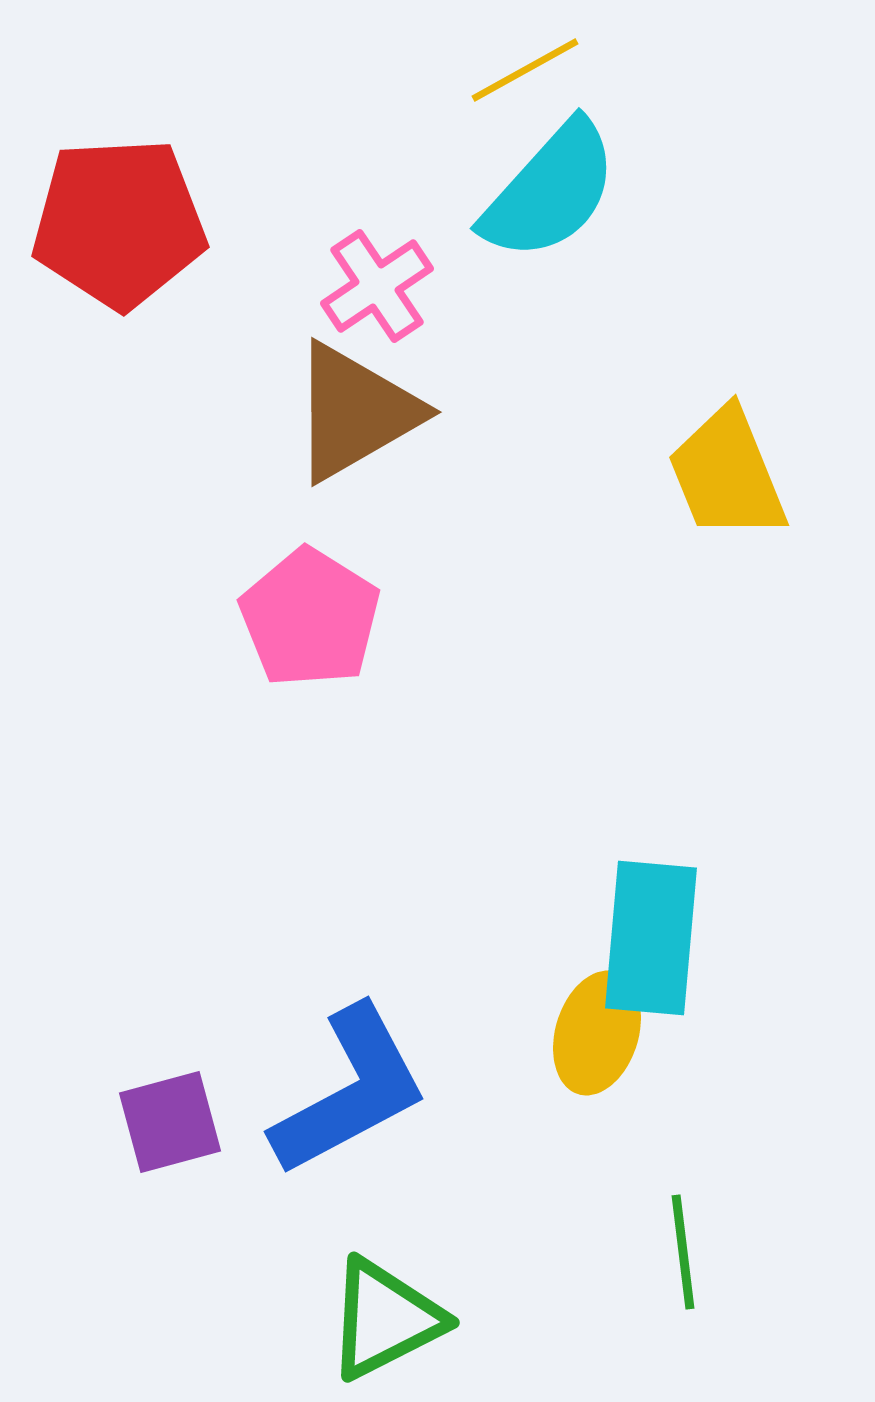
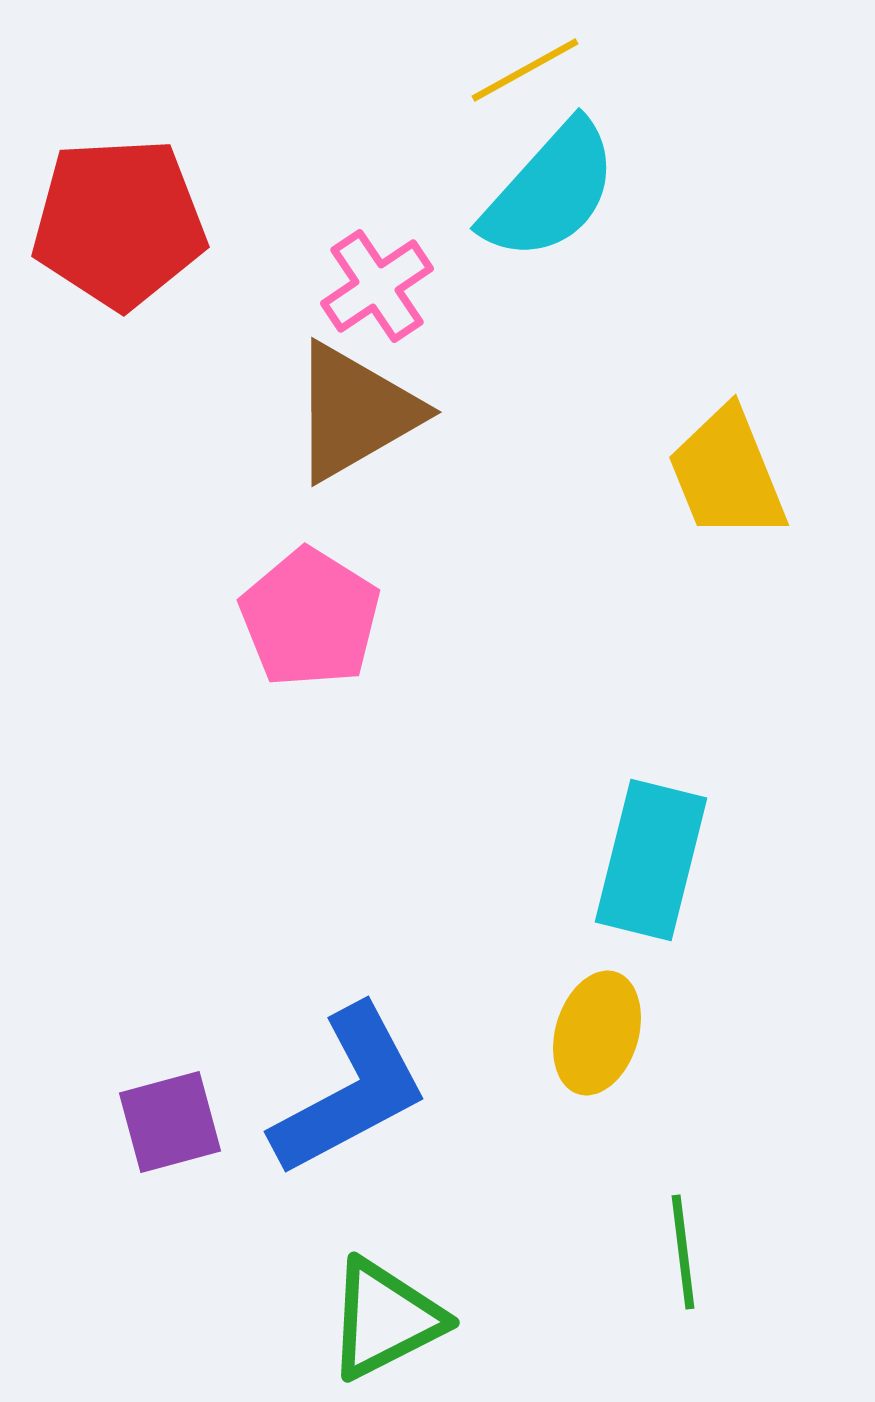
cyan rectangle: moved 78 px up; rotated 9 degrees clockwise
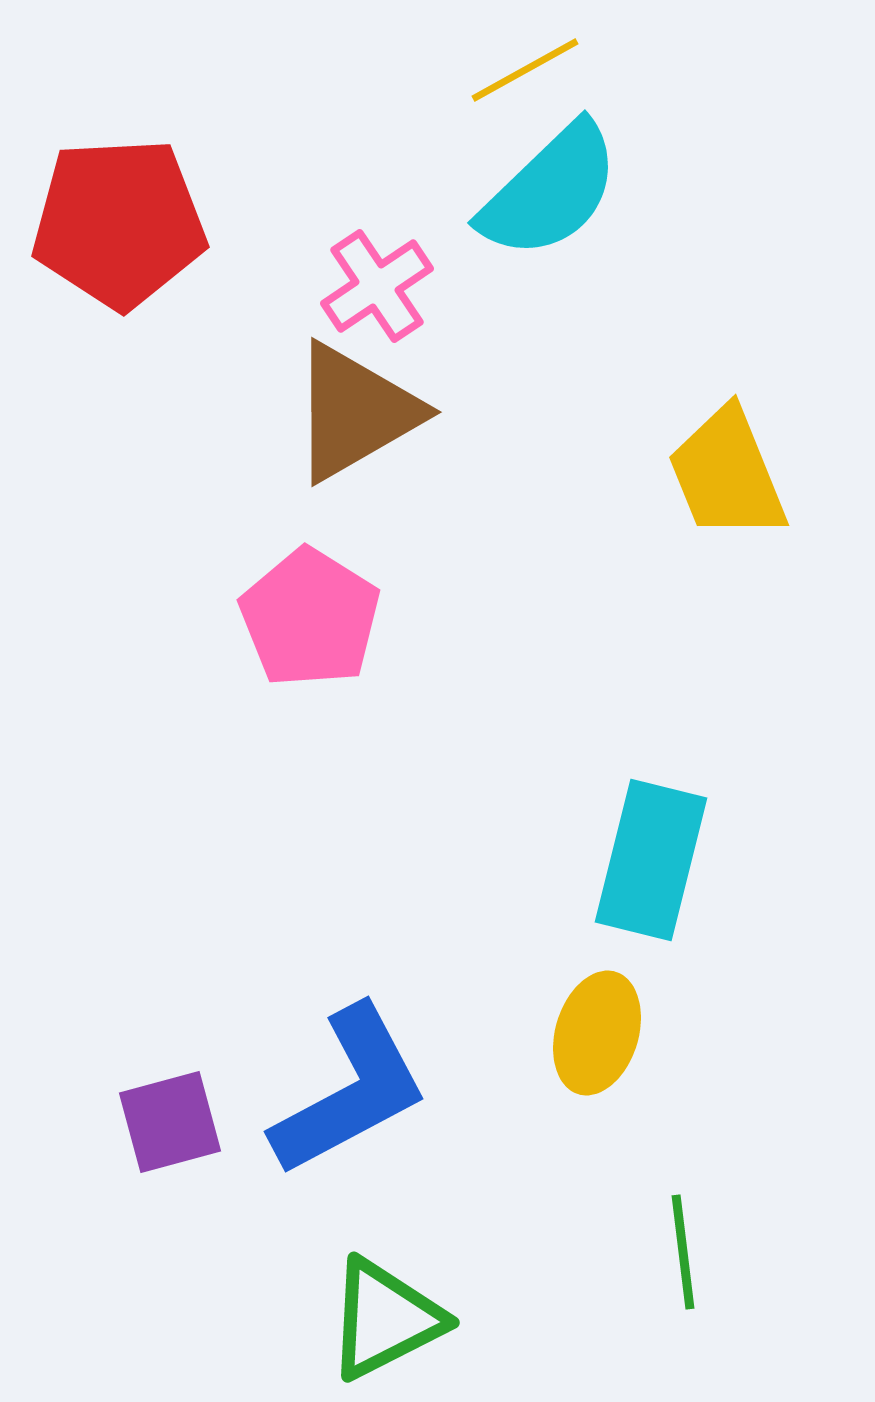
cyan semicircle: rotated 4 degrees clockwise
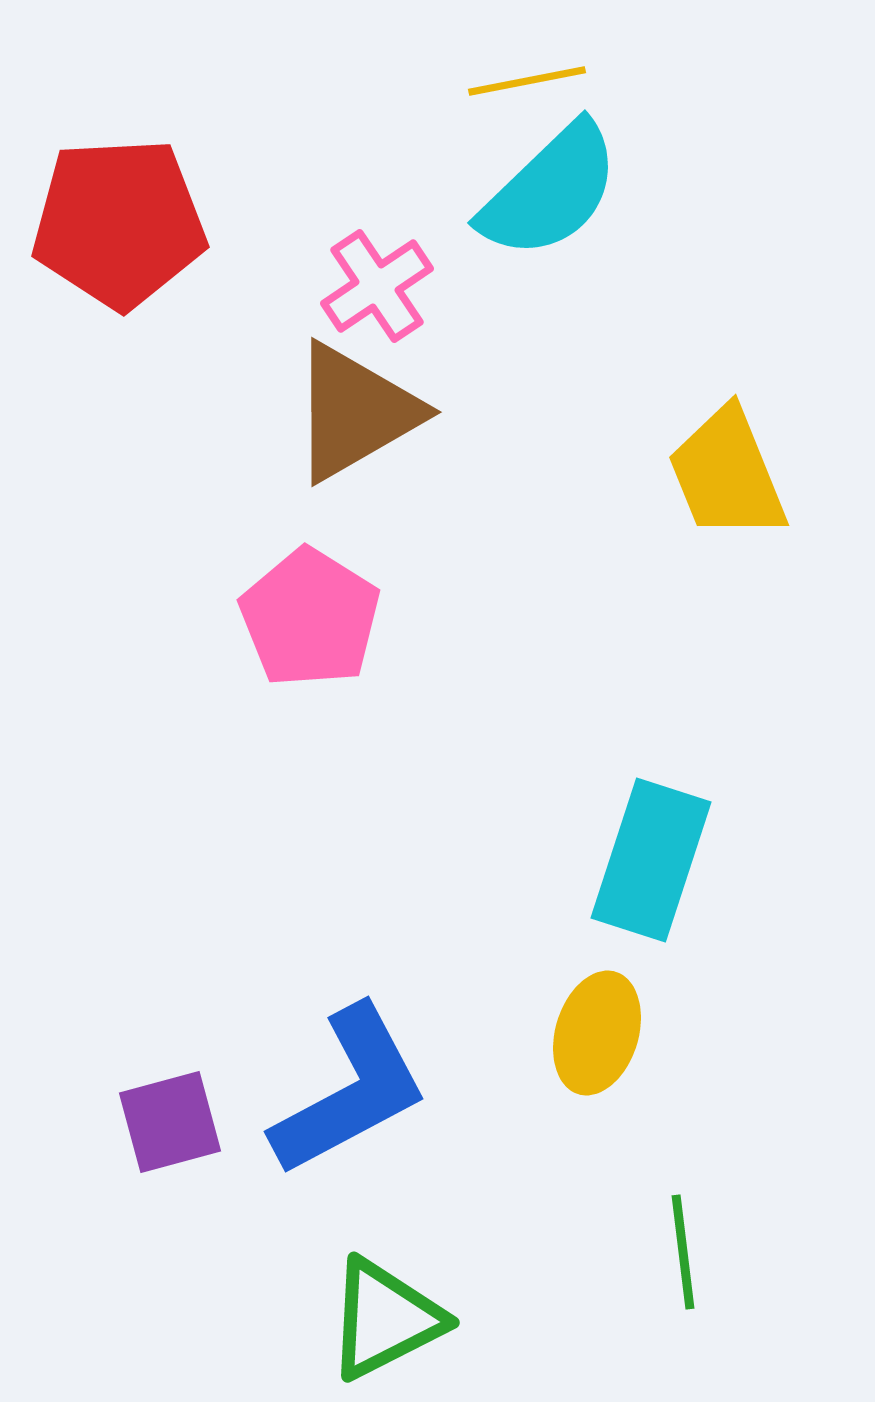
yellow line: moved 2 px right, 11 px down; rotated 18 degrees clockwise
cyan rectangle: rotated 4 degrees clockwise
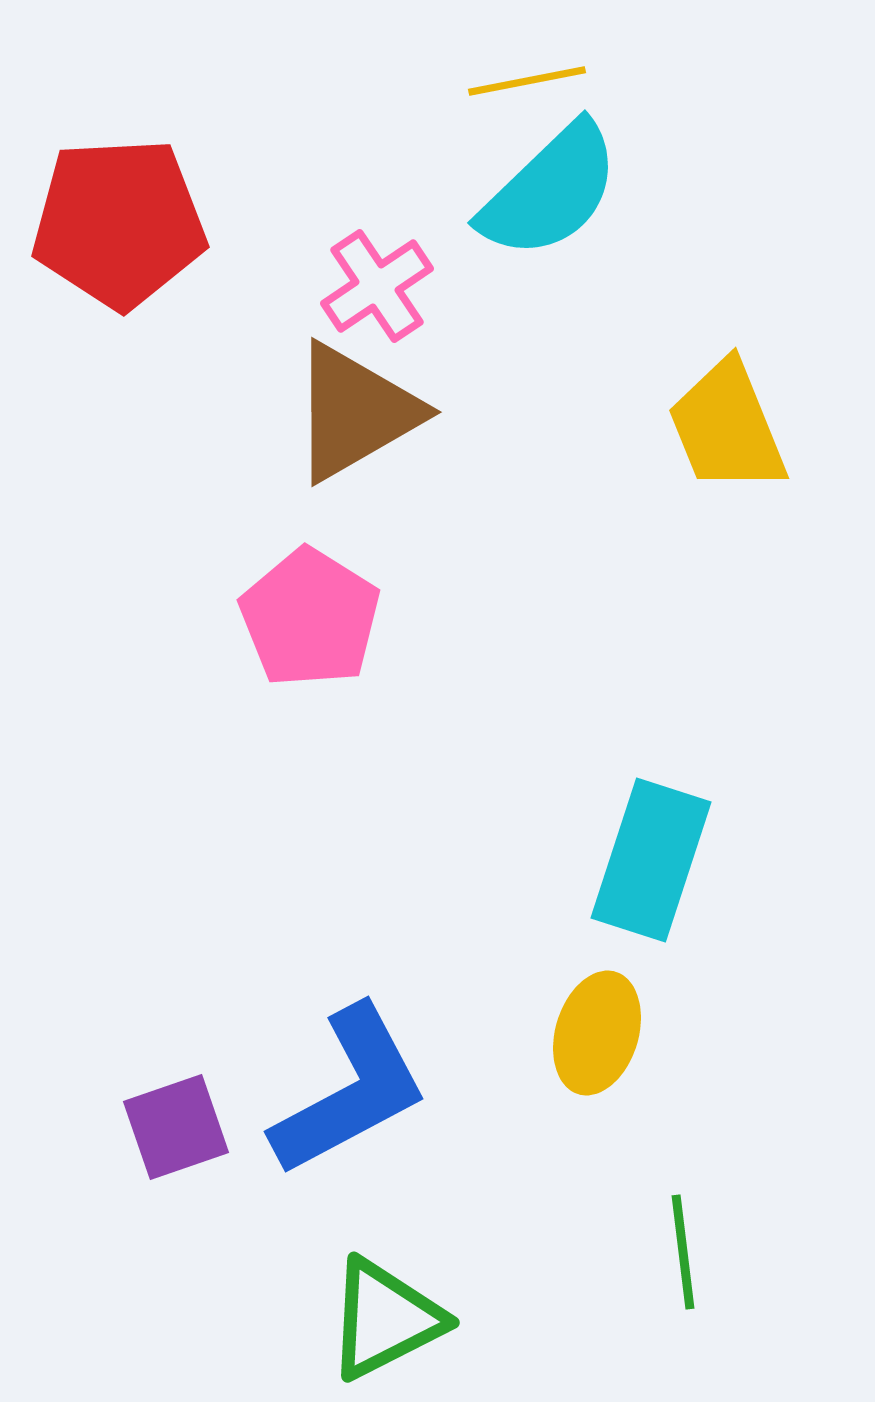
yellow trapezoid: moved 47 px up
purple square: moved 6 px right, 5 px down; rotated 4 degrees counterclockwise
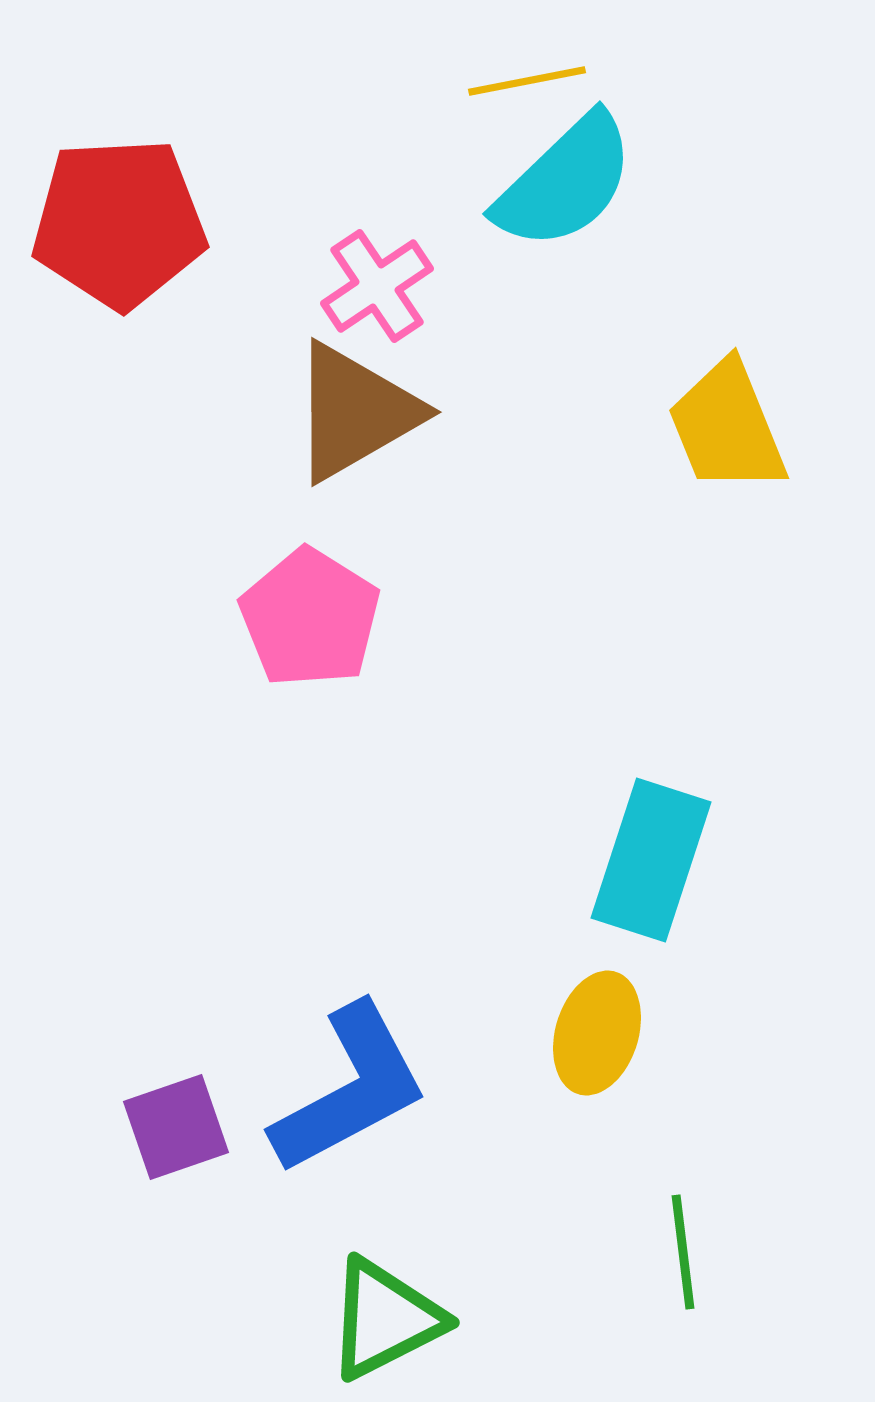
cyan semicircle: moved 15 px right, 9 px up
blue L-shape: moved 2 px up
